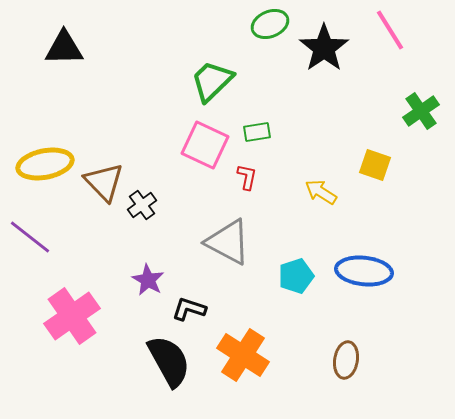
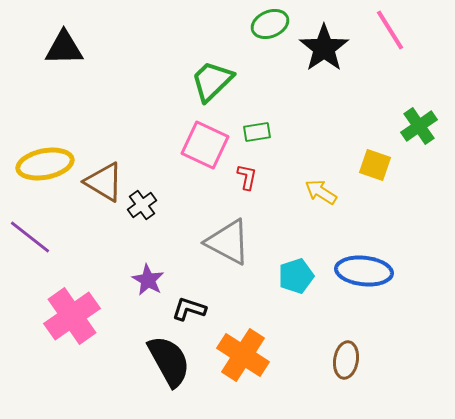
green cross: moved 2 px left, 15 px down
brown triangle: rotated 15 degrees counterclockwise
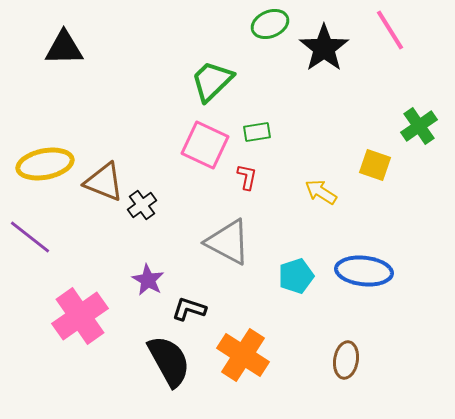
brown triangle: rotated 9 degrees counterclockwise
pink cross: moved 8 px right
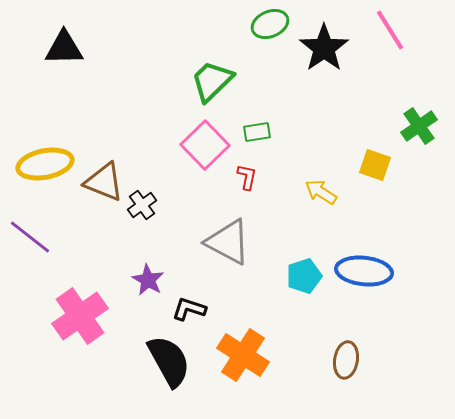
pink square: rotated 21 degrees clockwise
cyan pentagon: moved 8 px right
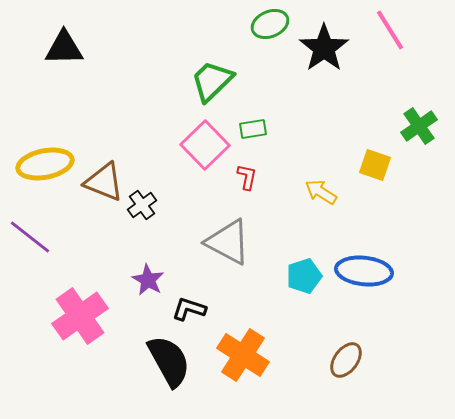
green rectangle: moved 4 px left, 3 px up
brown ellipse: rotated 27 degrees clockwise
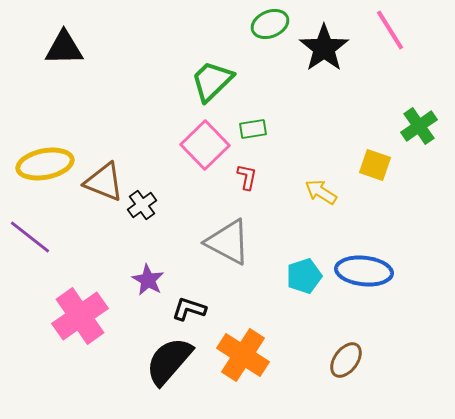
black semicircle: rotated 110 degrees counterclockwise
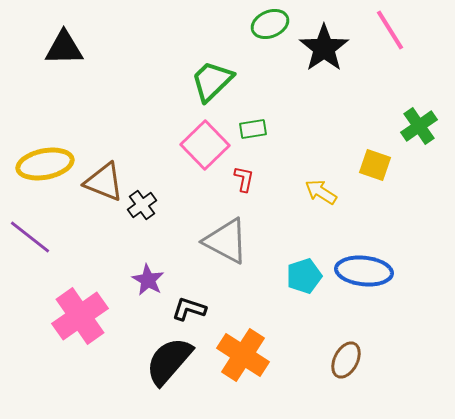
red L-shape: moved 3 px left, 2 px down
gray triangle: moved 2 px left, 1 px up
brown ellipse: rotated 9 degrees counterclockwise
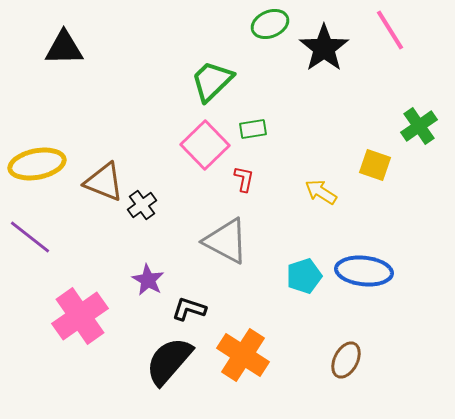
yellow ellipse: moved 8 px left
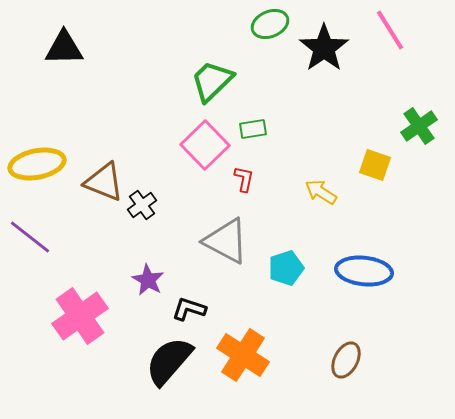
cyan pentagon: moved 18 px left, 8 px up
